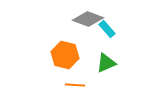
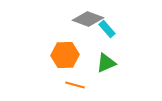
orange hexagon: rotated 16 degrees counterclockwise
orange line: rotated 12 degrees clockwise
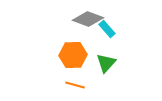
orange hexagon: moved 8 px right
green triangle: rotated 25 degrees counterclockwise
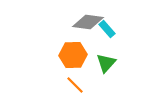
gray diamond: moved 3 px down; rotated 12 degrees counterclockwise
orange line: rotated 30 degrees clockwise
